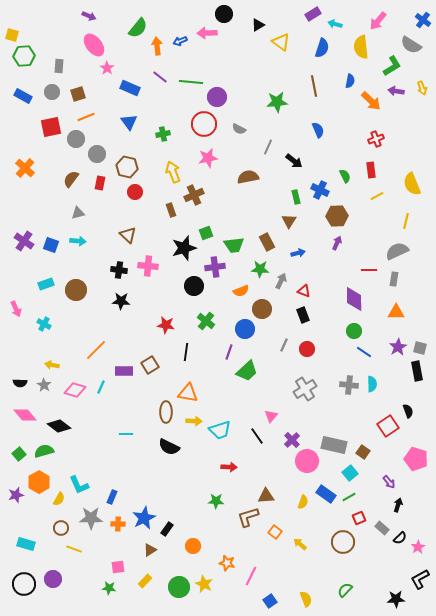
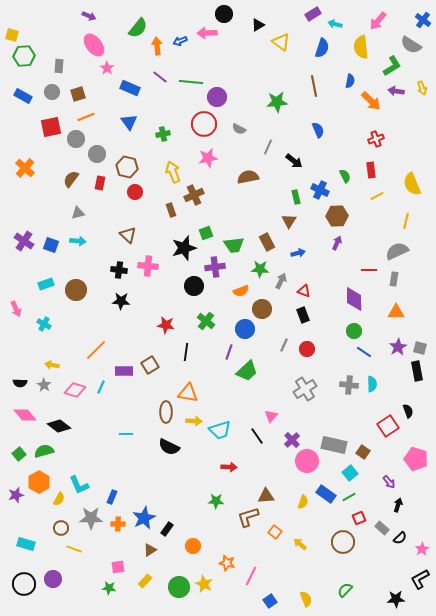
pink star at (418, 547): moved 4 px right, 2 px down
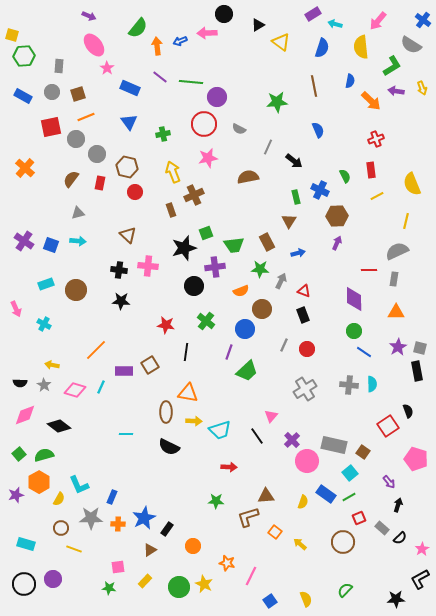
pink diamond at (25, 415): rotated 70 degrees counterclockwise
green semicircle at (44, 451): moved 4 px down
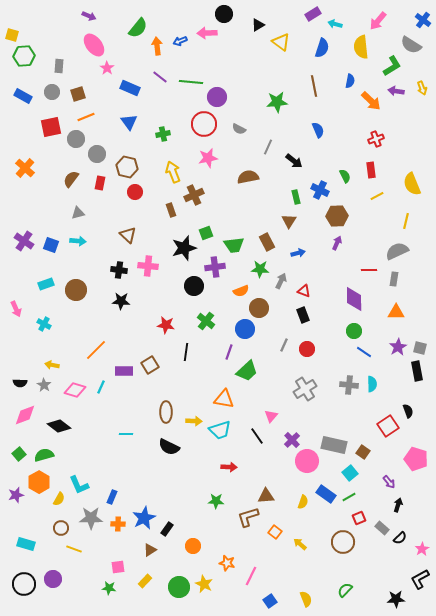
brown circle at (262, 309): moved 3 px left, 1 px up
orange triangle at (188, 393): moved 36 px right, 6 px down
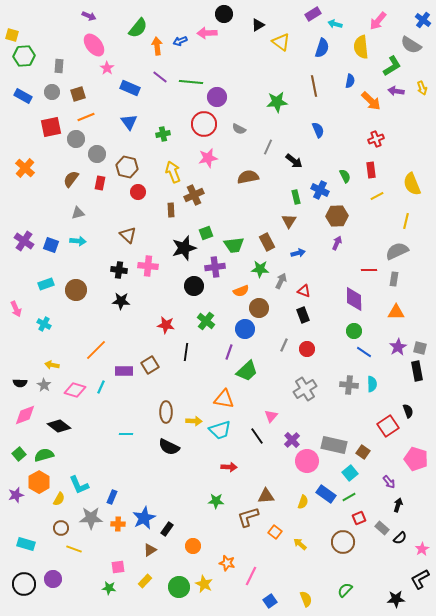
red circle at (135, 192): moved 3 px right
brown rectangle at (171, 210): rotated 16 degrees clockwise
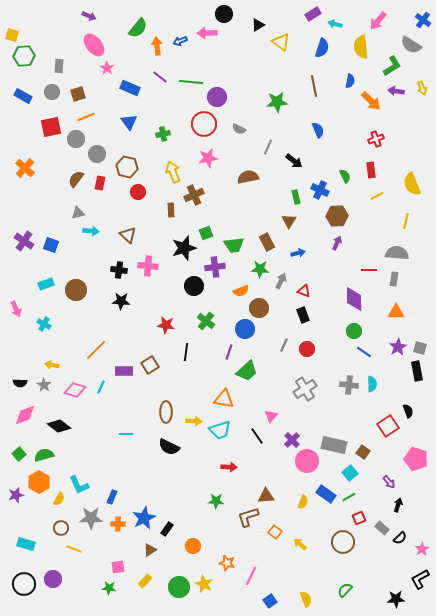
brown semicircle at (71, 179): moved 5 px right
cyan arrow at (78, 241): moved 13 px right, 10 px up
gray semicircle at (397, 251): moved 2 px down; rotated 30 degrees clockwise
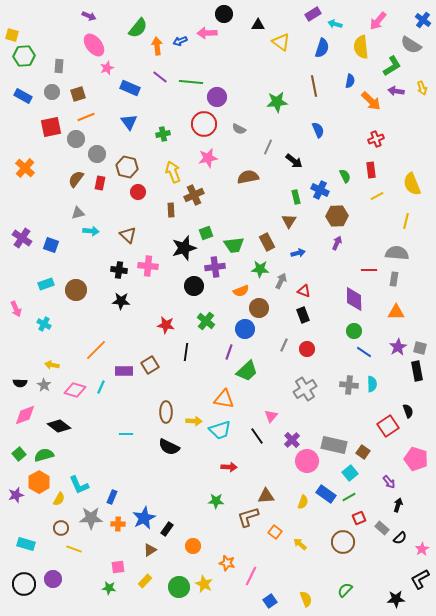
black triangle at (258, 25): rotated 32 degrees clockwise
pink star at (107, 68): rotated 16 degrees clockwise
purple cross at (24, 241): moved 2 px left, 3 px up
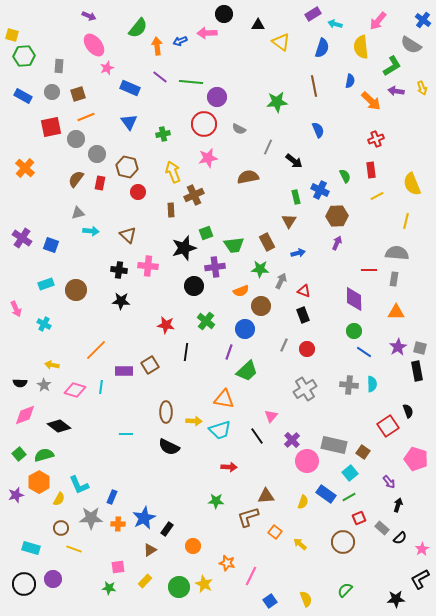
brown circle at (259, 308): moved 2 px right, 2 px up
cyan line at (101, 387): rotated 16 degrees counterclockwise
cyan rectangle at (26, 544): moved 5 px right, 4 px down
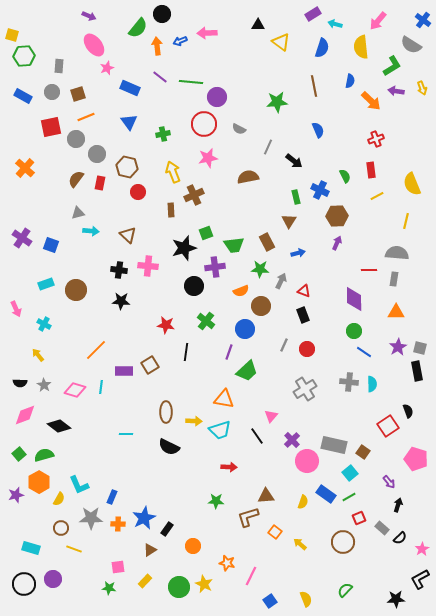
black circle at (224, 14): moved 62 px left
yellow arrow at (52, 365): moved 14 px left, 10 px up; rotated 40 degrees clockwise
gray cross at (349, 385): moved 3 px up
